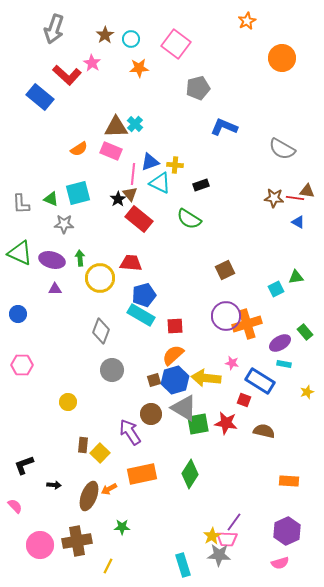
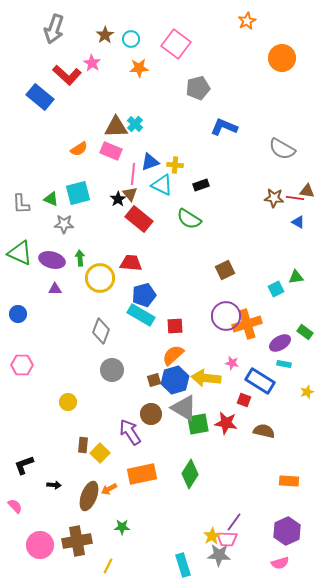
cyan triangle at (160, 183): moved 2 px right, 2 px down
green rectangle at (305, 332): rotated 14 degrees counterclockwise
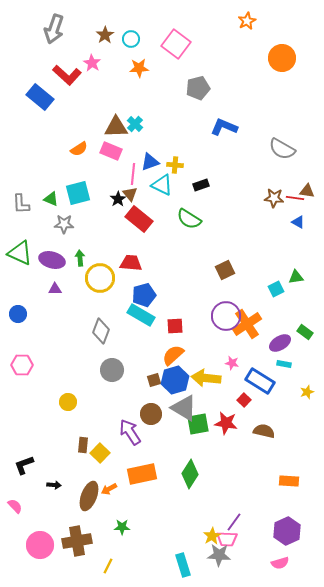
orange cross at (247, 324): rotated 16 degrees counterclockwise
red square at (244, 400): rotated 24 degrees clockwise
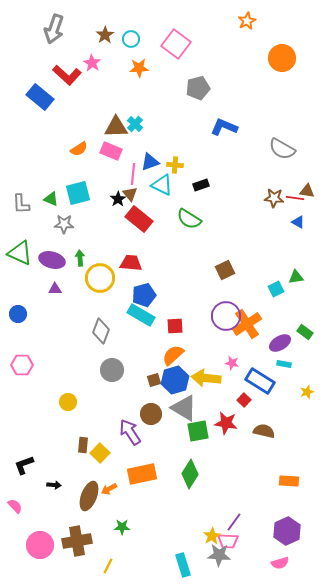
green square at (198, 424): moved 7 px down
pink trapezoid at (227, 539): moved 1 px right, 2 px down
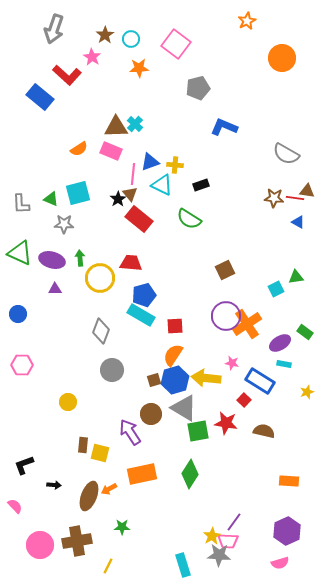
pink star at (92, 63): moved 6 px up
gray semicircle at (282, 149): moved 4 px right, 5 px down
orange semicircle at (173, 355): rotated 15 degrees counterclockwise
yellow square at (100, 453): rotated 30 degrees counterclockwise
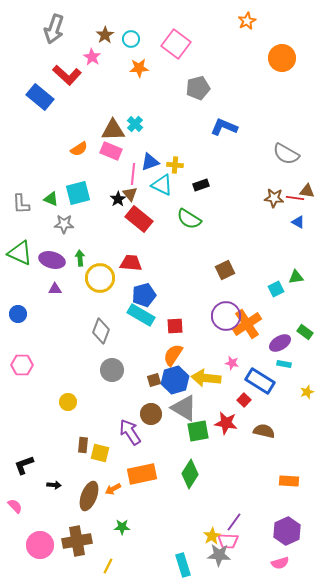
brown triangle at (116, 127): moved 3 px left, 3 px down
orange arrow at (109, 489): moved 4 px right
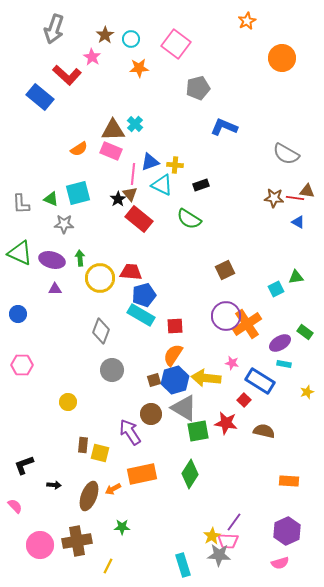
red trapezoid at (131, 263): moved 9 px down
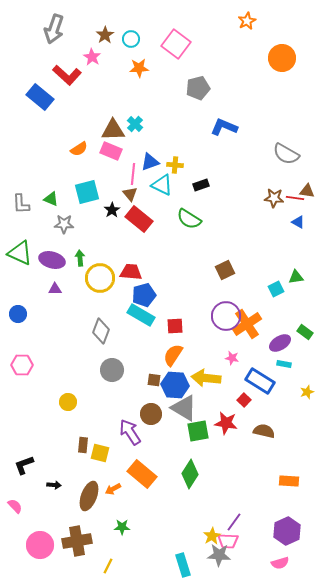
cyan square at (78, 193): moved 9 px right, 1 px up
black star at (118, 199): moved 6 px left, 11 px down
pink star at (232, 363): moved 5 px up
brown square at (154, 380): rotated 24 degrees clockwise
blue hexagon at (175, 380): moved 5 px down; rotated 20 degrees clockwise
orange rectangle at (142, 474): rotated 52 degrees clockwise
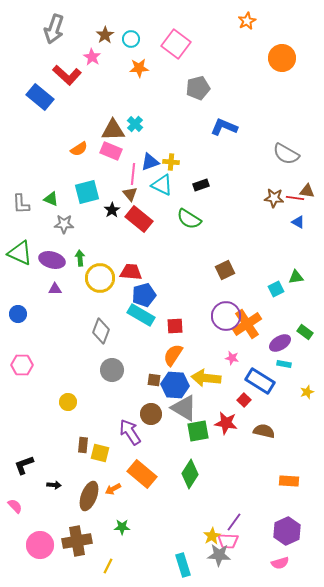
yellow cross at (175, 165): moved 4 px left, 3 px up
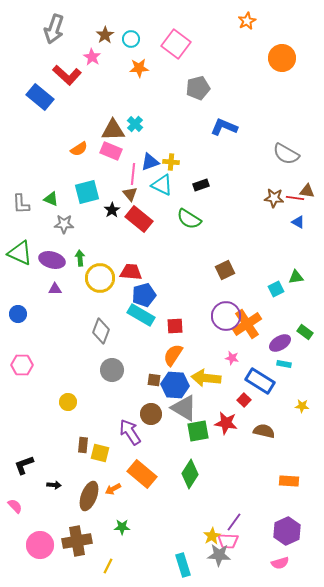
yellow star at (307, 392): moved 5 px left, 14 px down; rotated 24 degrees clockwise
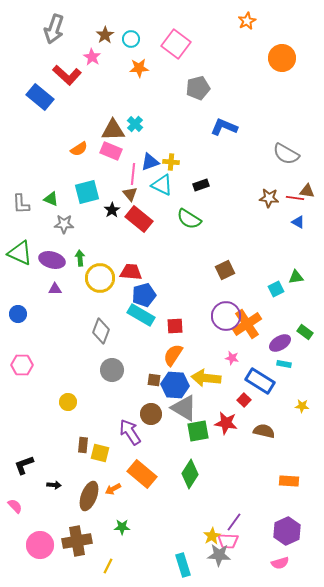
brown star at (274, 198): moved 5 px left
